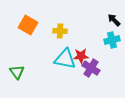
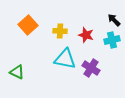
orange square: rotated 18 degrees clockwise
red star: moved 5 px right, 21 px up; rotated 21 degrees clockwise
green triangle: rotated 28 degrees counterclockwise
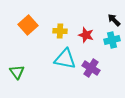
green triangle: rotated 28 degrees clockwise
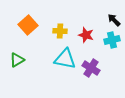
green triangle: moved 12 px up; rotated 35 degrees clockwise
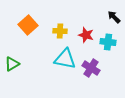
black arrow: moved 3 px up
cyan cross: moved 4 px left, 2 px down; rotated 21 degrees clockwise
green triangle: moved 5 px left, 4 px down
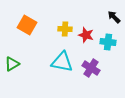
orange square: moved 1 px left; rotated 18 degrees counterclockwise
yellow cross: moved 5 px right, 2 px up
cyan triangle: moved 3 px left, 3 px down
